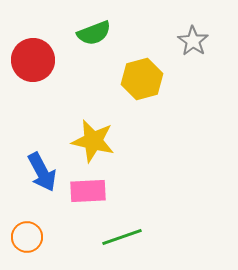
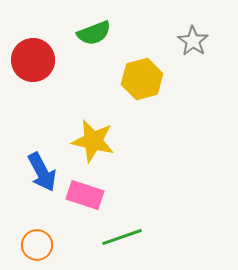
pink rectangle: moved 3 px left, 4 px down; rotated 21 degrees clockwise
orange circle: moved 10 px right, 8 px down
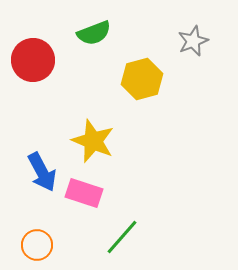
gray star: rotated 16 degrees clockwise
yellow star: rotated 9 degrees clockwise
pink rectangle: moved 1 px left, 2 px up
green line: rotated 30 degrees counterclockwise
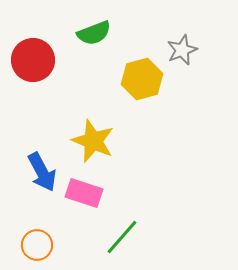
gray star: moved 11 px left, 9 px down
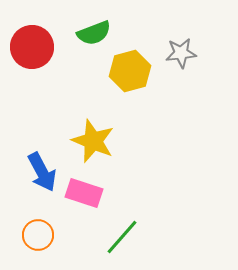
gray star: moved 1 px left, 3 px down; rotated 16 degrees clockwise
red circle: moved 1 px left, 13 px up
yellow hexagon: moved 12 px left, 8 px up
orange circle: moved 1 px right, 10 px up
